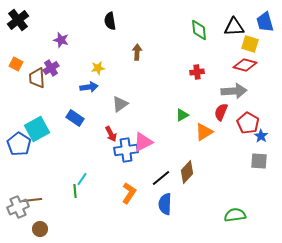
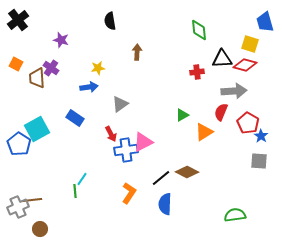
black triangle: moved 12 px left, 32 px down
purple cross: rotated 21 degrees counterclockwise
brown diamond: rotated 75 degrees clockwise
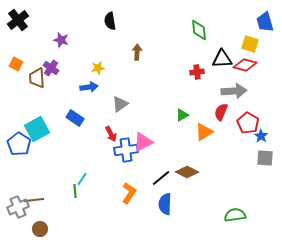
gray square: moved 6 px right, 3 px up
brown line: moved 2 px right
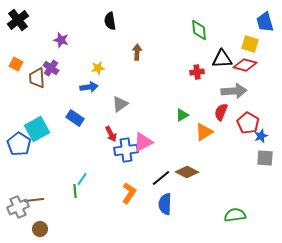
blue star: rotated 16 degrees clockwise
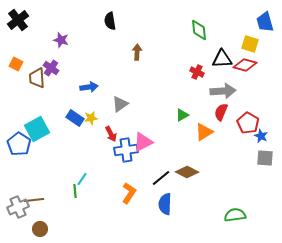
yellow star: moved 7 px left, 50 px down
red cross: rotated 32 degrees clockwise
gray arrow: moved 11 px left
blue star: rotated 24 degrees counterclockwise
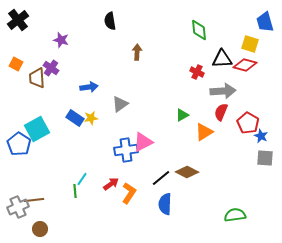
red arrow: moved 50 px down; rotated 98 degrees counterclockwise
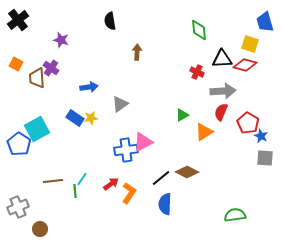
brown line: moved 19 px right, 19 px up
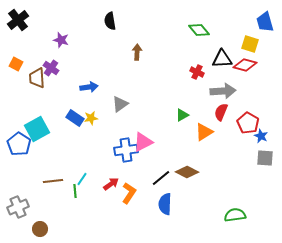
green diamond: rotated 35 degrees counterclockwise
